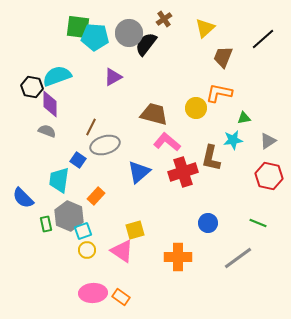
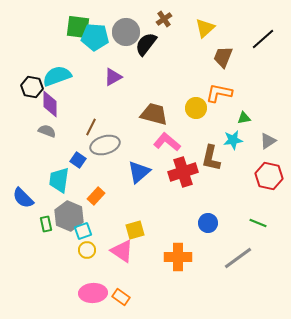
gray circle at (129, 33): moved 3 px left, 1 px up
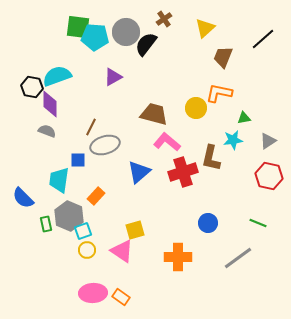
blue square at (78, 160): rotated 35 degrees counterclockwise
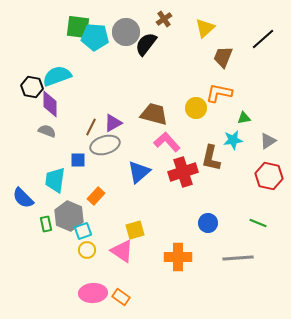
purple triangle at (113, 77): moved 46 px down
pink L-shape at (167, 142): rotated 8 degrees clockwise
cyan trapezoid at (59, 180): moved 4 px left
gray line at (238, 258): rotated 32 degrees clockwise
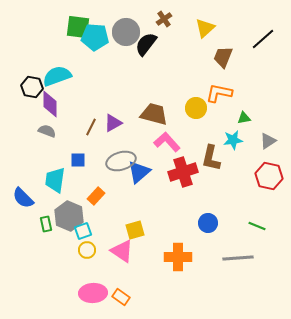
gray ellipse at (105, 145): moved 16 px right, 16 px down
green line at (258, 223): moved 1 px left, 3 px down
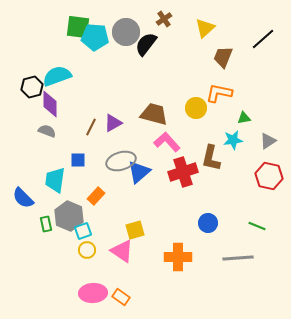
black hexagon at (32, 87): rotated 25 degrees counterclockwise
